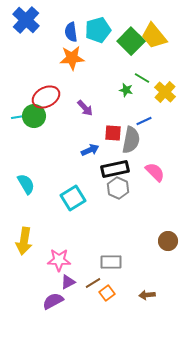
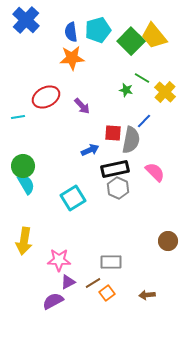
purple arrow: moved 3 px left, 2 px up
green circle: moved 11 px left, 50 px down
blue line: rotated 21 degrees counterclockwise
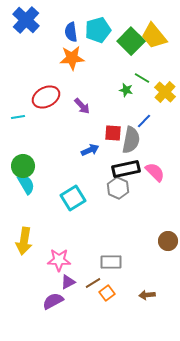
black rectangle: moved 11 px right
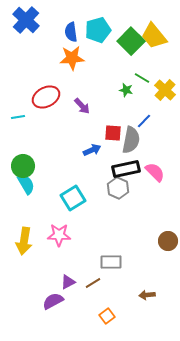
yellow cross: moved 2 px up
blue arrow: moved 2 px right
pink star: moved 25 px up
orange square: moved 23 px down
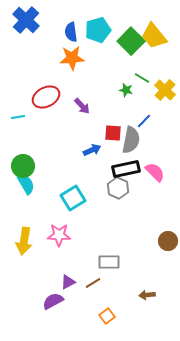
gray rectangle: moved 2 px left
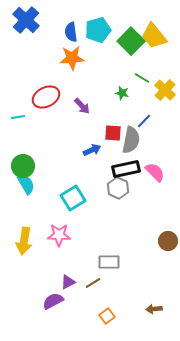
green star: moved 4 px left, 3 px down
brown arrow: moved 7 px right, 14 px down
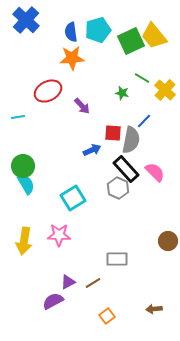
green square: rotated 20 degrees clockwise
red ellipse: moved 2 px right, 6 px up
black rectangle: rotated 60 degrees clockwise
gray rectangle: moved 8 px right, 3 px up
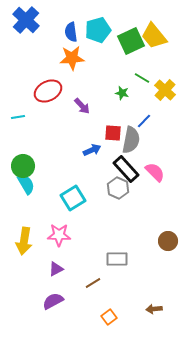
purple triangle: moved 12 px left, 13 px up
orange square: moved 2 px right, 1 px down
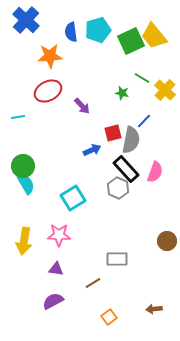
orange star: moved 22 px left, 2 px up
red square: rotated 18 degrees counterclockwise
pink semicircle: rotated 65 degrees clockwise
brown circle: moved 1 px left
purple triangle: rotated 35 degrees clockwise
